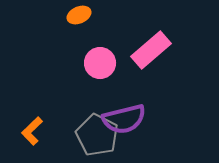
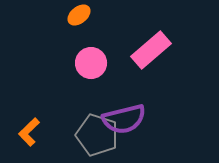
orange ellipse: rotated 15 degrees counterclockwise
pink circle: moved 9 px left
orange L-shape: moved 3 px left, 1 px down
gray pentagon: rotated 9 degrees counterclockwise
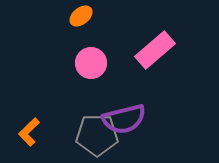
orange ellipse: moved 2 px right, 1 px down
pink rectangle: moved 4 px right
gray pentagon: rotated 18 degrees counterclockwise
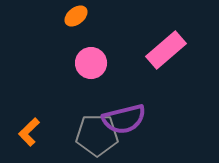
orange ellipse: moved 5 px left
pink rectangle: moved 11 px right
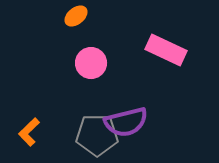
pink rectangle: rotated 66 degrees clockwise
purple semicircle: moved 2 px right, 3 px down
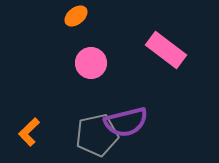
pink rectangle: rotated 12 degrees clockwise
gray pentagon: rotated 12 degrees counterclockwise
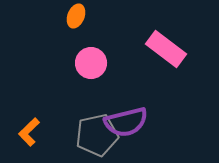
orange ellipse: rotated 30 degrees counterclockwise
pink rectangle: moved 1 px up
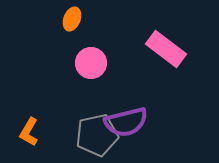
orange ellipse: moved 4 px left, 3 px down
orange L-shape: rotated 16 degrees counterclockwise
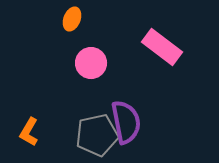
pink rectangle: moved 4 px left, 2 px up
purple semicircle: rotated 87 degrees counterclockwise
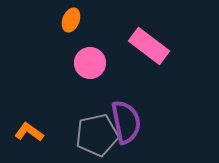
orange ellipse: moved 1 px left, 1 px down
pink rectangle: moved 13 px left, 1 px up
pink circle: moved 1 px left
orange L-shape: rotated 96 degrees clockwise
